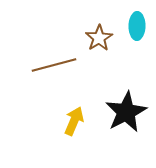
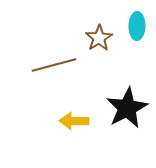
black star: moved 1 px right, 4 px up
yellow arrow: rotated 112 degrees counterclockwise
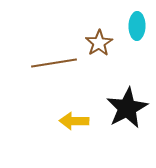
brown star: moved 5 px down
brown line: moved 2 px up; rotated 6 degrees clockwise
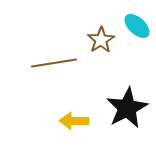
cyan ellipse: rotated 48 degrees counterclockwise
brown star: moved 2 px right, 3 px up
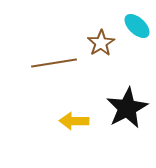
brown star: moved 3 px down
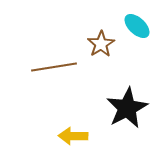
brown star: moved 1 px down
brown line: moved 4 px down
yellow arrow: moved 1 px left, 15 px down
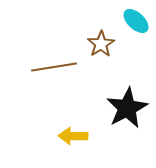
cyan ellipse: moved 1 px left, 5 px up
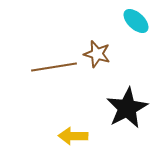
brown star: moved 4 px left, 10 px down; rotated 24 degrees counterclockwise
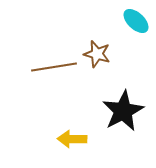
black star: moved 4 px left, 3 px down
yellow arrow: moved 1 px left, 3 px down
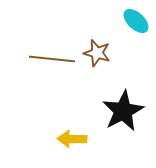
brown star: moved 1 px up
brown line: moved 2 px left, 8 px up; rotated 15 degrees clockwise
